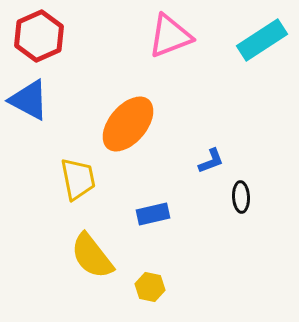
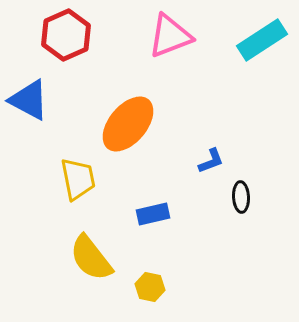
red hexagon: moved 27 px right, 1 px up
yellow semicircle: moved 1 px left, 2 px down
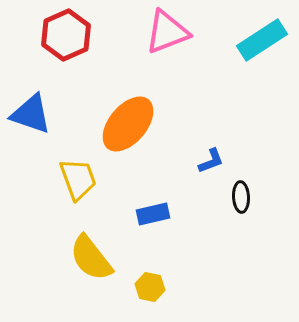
pink triangle: moved 3 px left, 4 px up
blue triangle: moved 2 px right, 14 px down; rotated 9 degrees counterclockwise
yellow trapezoid: rotated 9 degrees counterclockwise
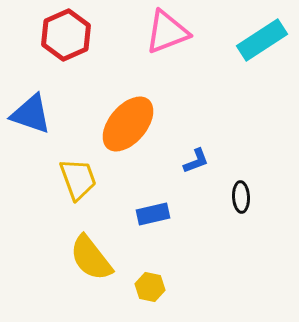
blue L-shape: moved 15 px left
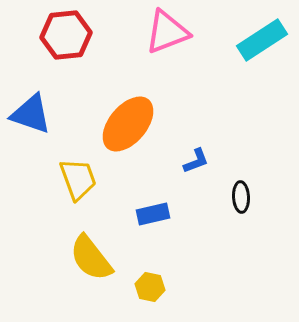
red hexagon: rotated 18 degrees clockwise
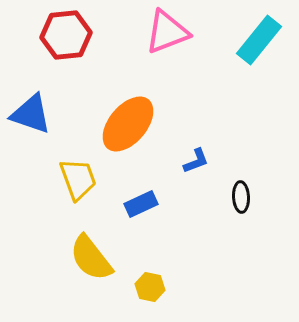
cyan rectangle: moved 3 px left; rotated 18 degrees counterclockwise
blue rectangle: moved 12 px left, 10 px up; rotated 12 degrees counterclockwise
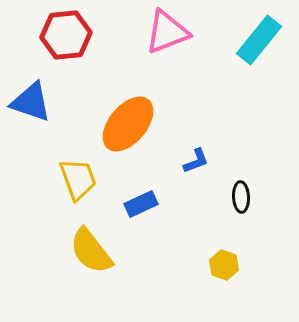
blue triangle: moved 12 px up
yellow semicircle: moved 7 px up
yellow hexagon: moved 74 px right, 22 px up; rotated 8 degrees clockwise
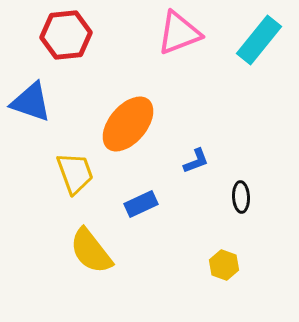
pink triangle: moved 12 px right, 1 px down
yellow trapezoid: moved 3 px left, 6 px up
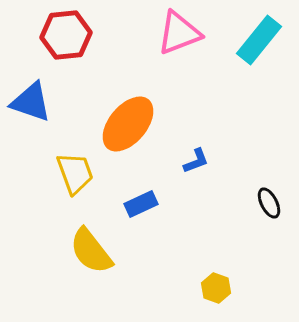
black ellipse: moved 28 px right, 6 px down; rotated 24 degrees counterclockwise
yellow hexagon: moved 8 px left, 23 px down
